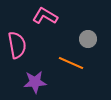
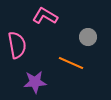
gray circle: moved 2 px up
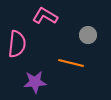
gray circle: moved 2 px up
pink semicircle: moved 1 px up; rotated 16 degrees clockwise
orange line: rotated 10 degrees counterclockwise
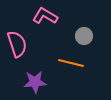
gray circle: moved 4 px left, 1 px down
pink semicircle: rotated 24 degrees counterclockwise
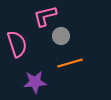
pink L-shape: rotated 45 degrees counterclockwise
gray circle: moved 23 px left
orange line: moved 1 px left; rotated 30 degrees counterclockwise
